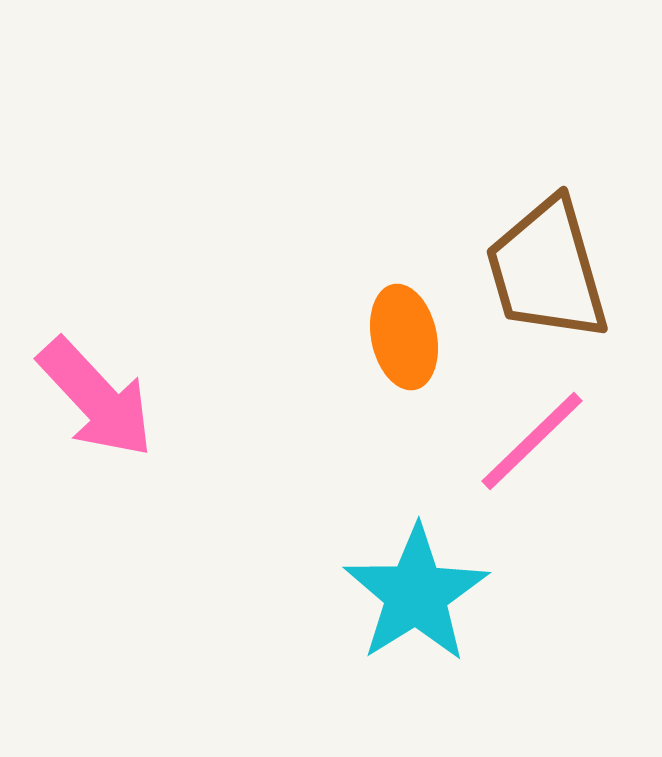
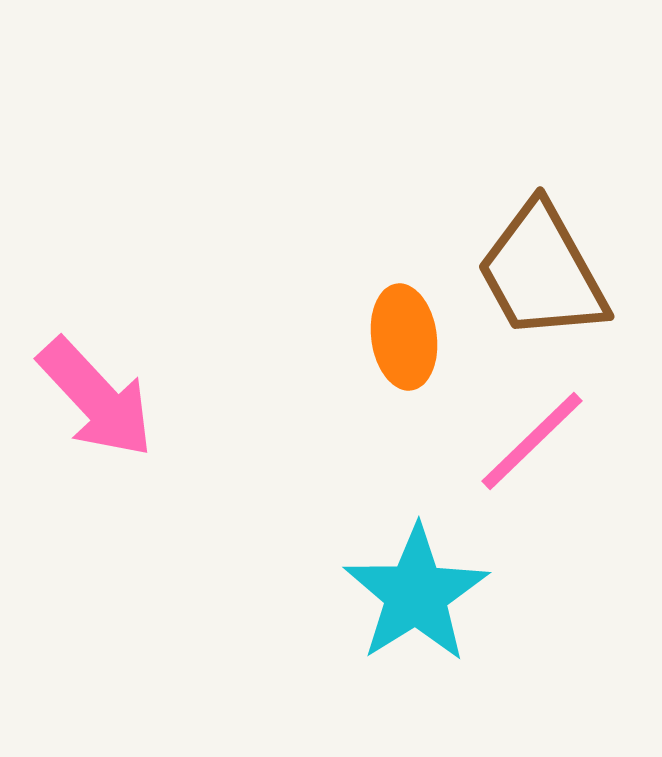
brown trapezoid: moved 5 px left, 2 px down; rotated 13 degrees counterclockwise
orange ellipse: rotated 4 degrees clockwise
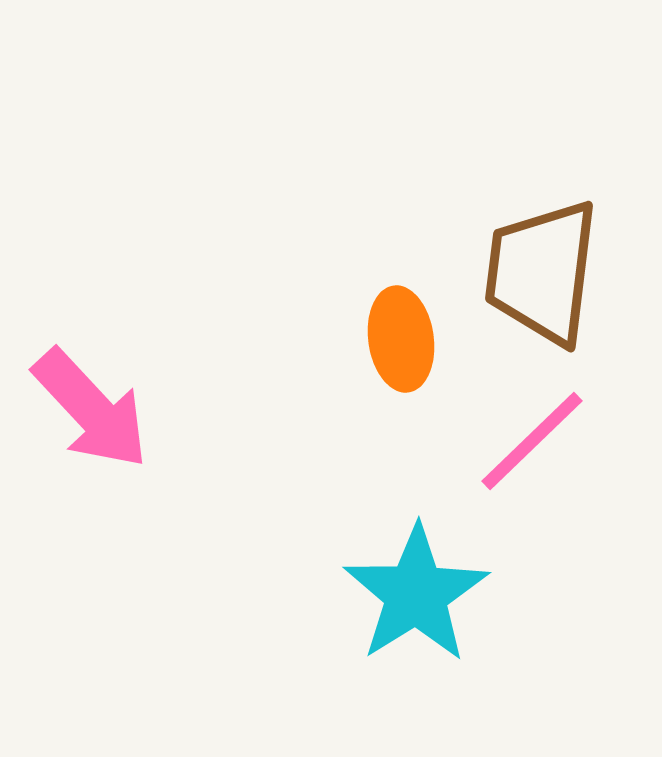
brown trapezoid: rotated 36 degrees clockwise
orange ellipse: moved 3 px left, 2 px down
pink arrow: moved 5 px left, 11 px down
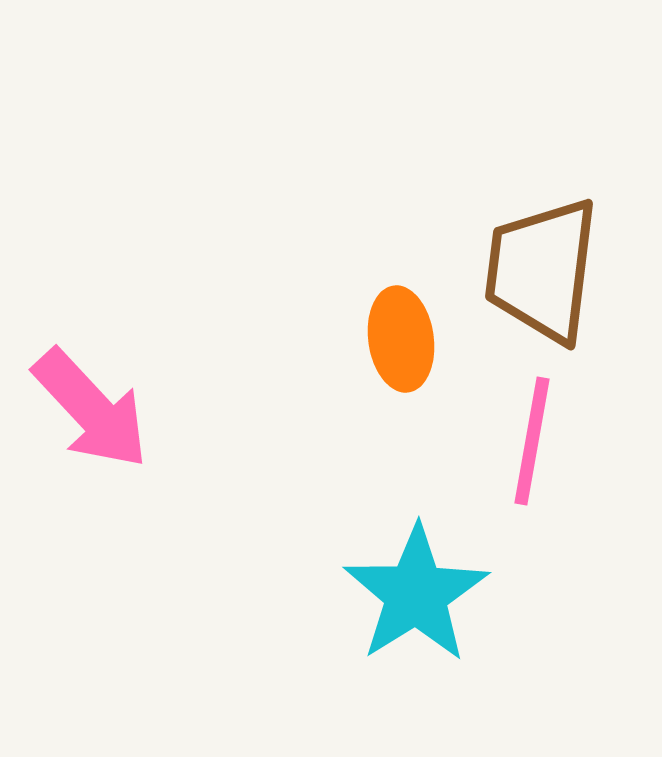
brown trapezoid: moved 2 px up
pink line: rotated 36 degrees counterclockwise
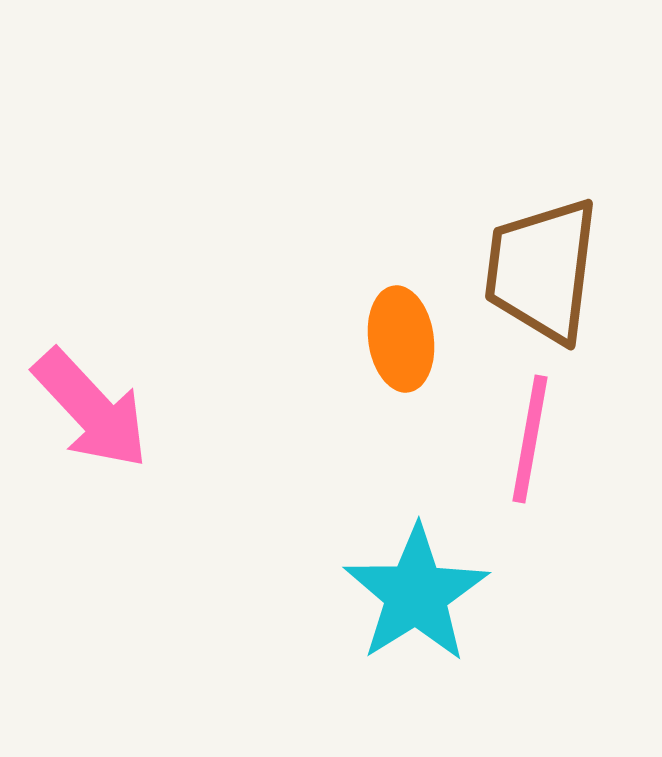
pink line: moved 2 px left, 2 px up
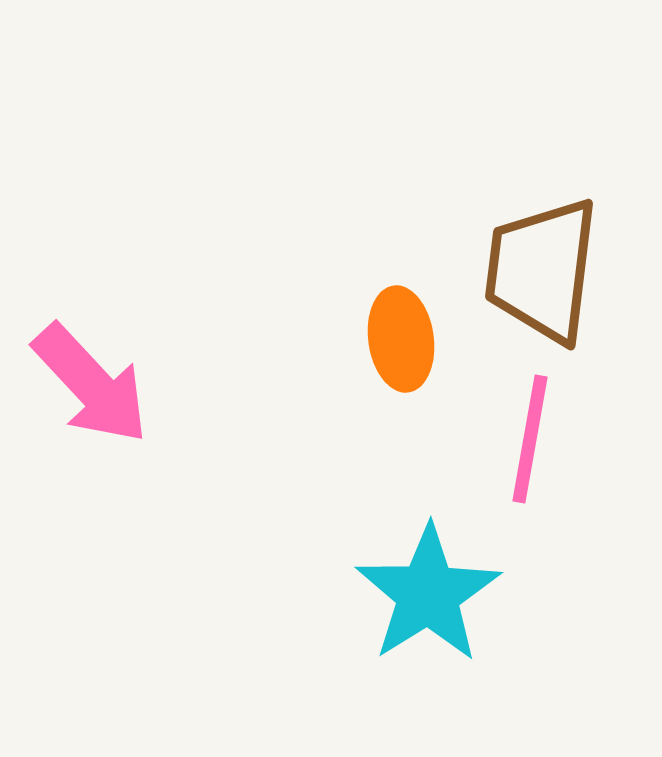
pink arrow: moved 25 px up
cyan star: moved 12 px right
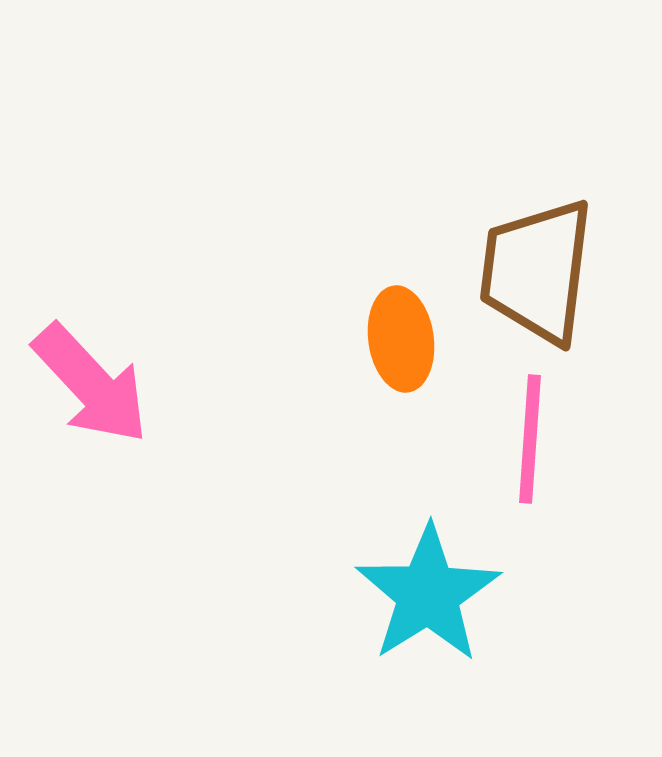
brown trapezoid: moved 5 px left, 1 px down
pink line: rotated 6 degrees counterclockwise
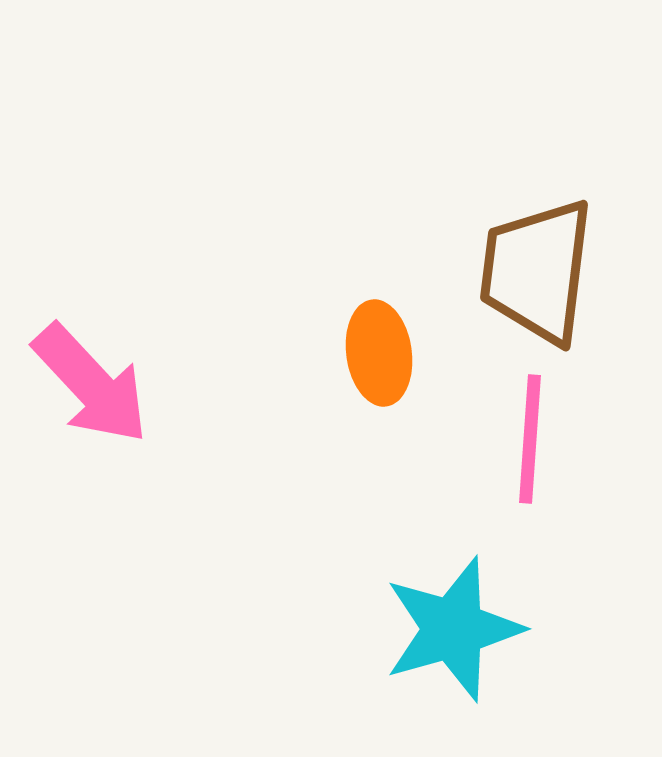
orange ellipse: moved 22 px left, 14 px down
cyan star: moved 25 px right, 35 px down; rotated 16 degrees clockwise
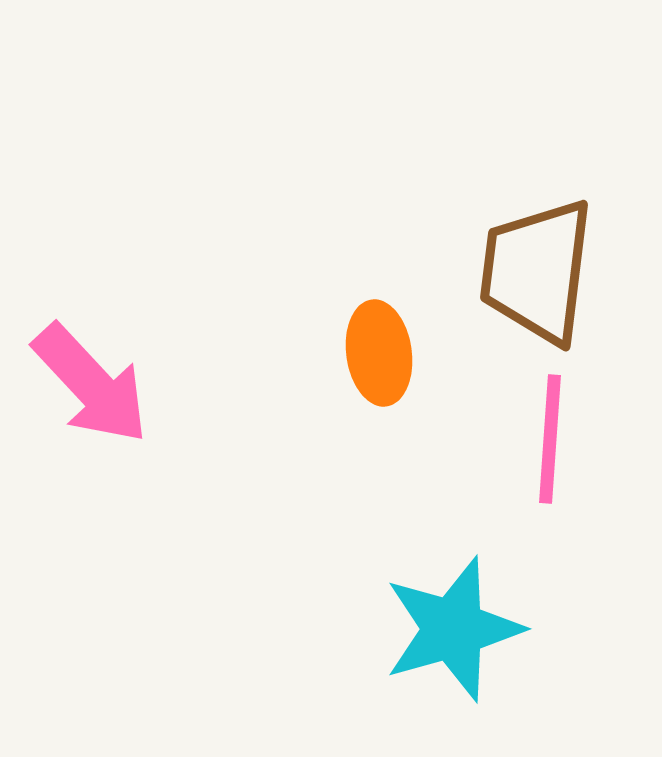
pink line: moved 20 px right
